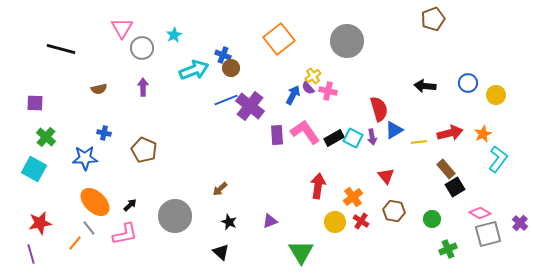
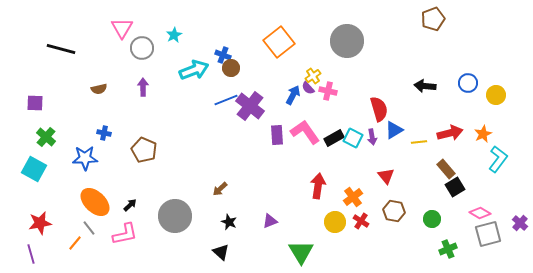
orange square at (279, 39): moved 3 px down
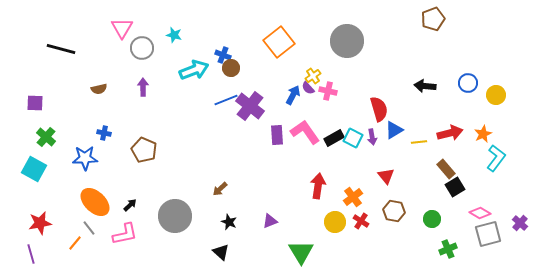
cyan star at (174, 35): rotated 28 degrees counterclockwise
cyan L-shape at (498, 159): moved 2 px left, 1 px up
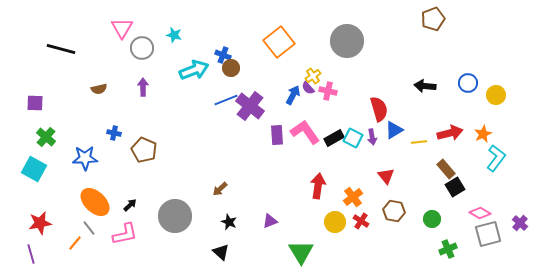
blue cross at (104, 133): moved 10 px right
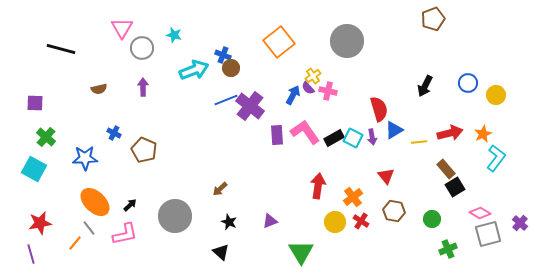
black arrow at (425, 86): rotated 70 degrees counterclockwise
blue cross at (114, 133): rotated 16 degrees clockwise
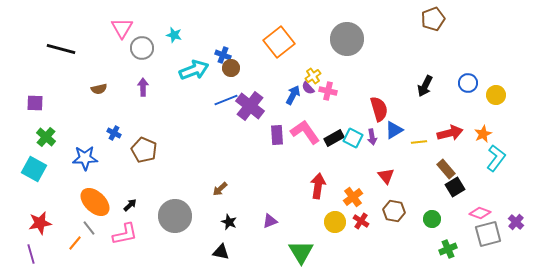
gray circle at (347, 41): moved 2 px up
pink diamond at (480, 213): rotated 10 degrees counterclockwise
purple cross at (520, 223): moved 4 px left, 1 px up
black triangle at (221, 252): rotated 30 degrees counterclockwise
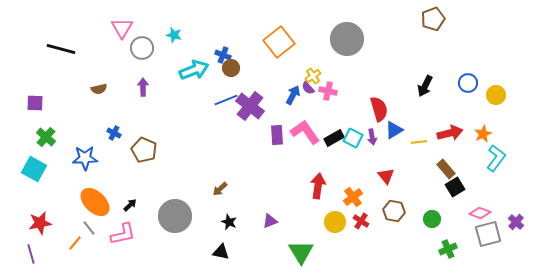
pink L-shape at (125, 234): moved 2 px left
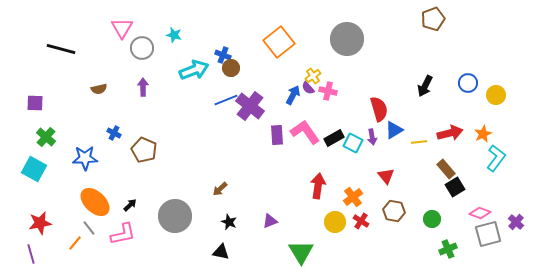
cyan square at (353, 138): moved 5 px down
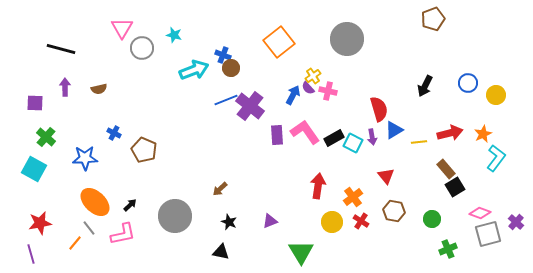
purple arrow at (143, 87): moved 78 px left
yellow circle at (335, 222): moved 3 px left
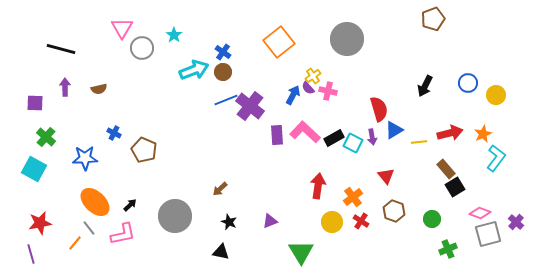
cyan star at (174, 35): rotated 21 degrees clockwise
blue cross at (223, 55): moved 3 px up; rotated 14 degrees clockwise
brown circle at (231, 68): moved 8 px left, 4 px down
pink L-shape at (305, 132): rotated 12 degrees counterclockwise
brown hexagon at (394, 211): rotated 10 degrees clockwise
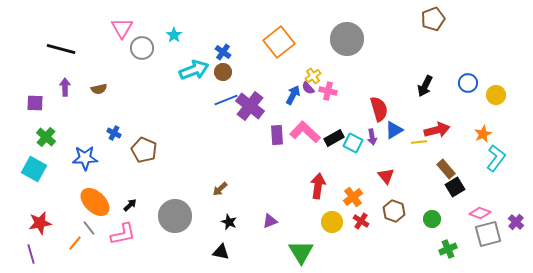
red arrow at (450, 133): moved 13 px left, 3 px up
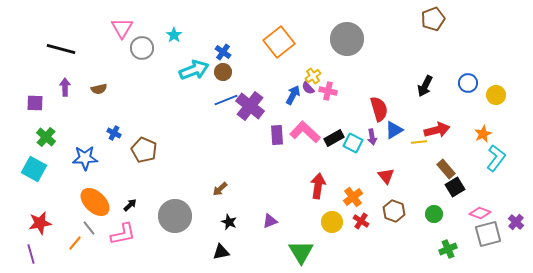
green circle at (432, 219): moved 2 px right, 5 px up
black triangle at (221, 252): rotated 24 degrees counterclockwise
